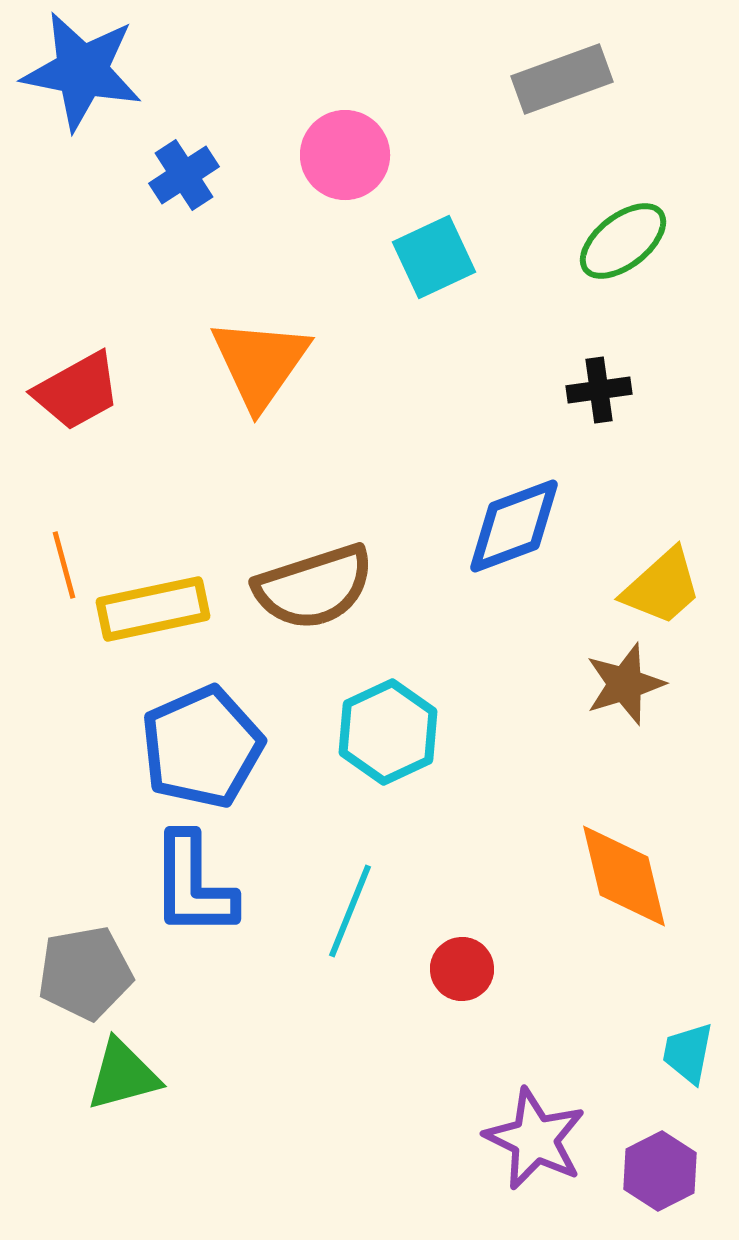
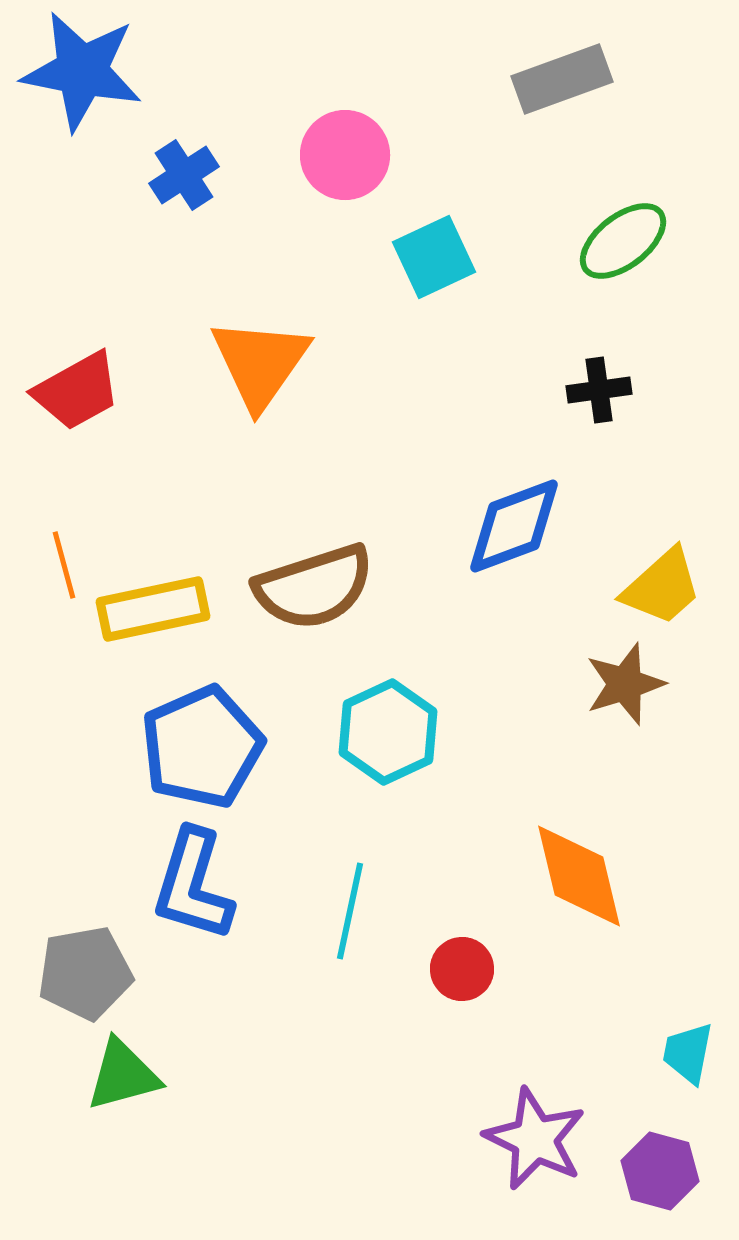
orange diamond: moved 45 px left
blue L-shape: rotated 17 degrees clockwise
cyan line: rotated 10 degrees counterclockwise
purple hexagon: rotated 18 degrees counterclockwise
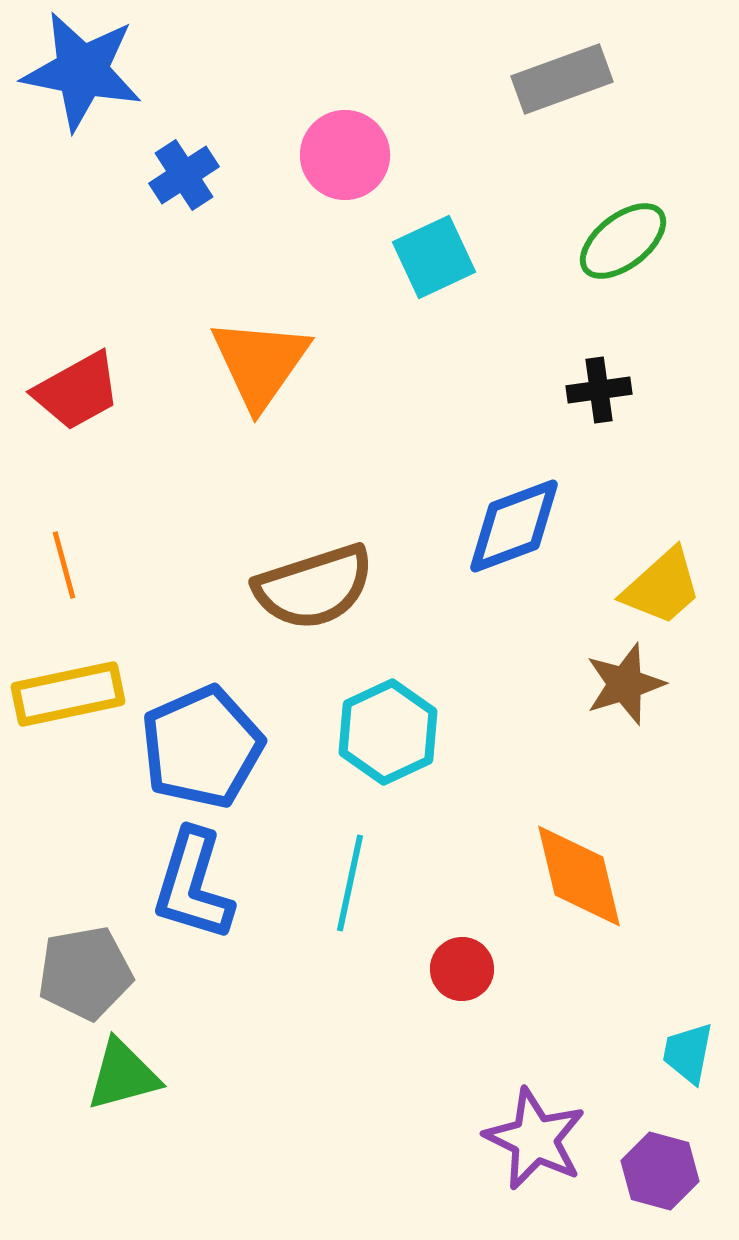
yellow rectangle: moved 85 px left, 85 px down
cyan line: moved 28 px up
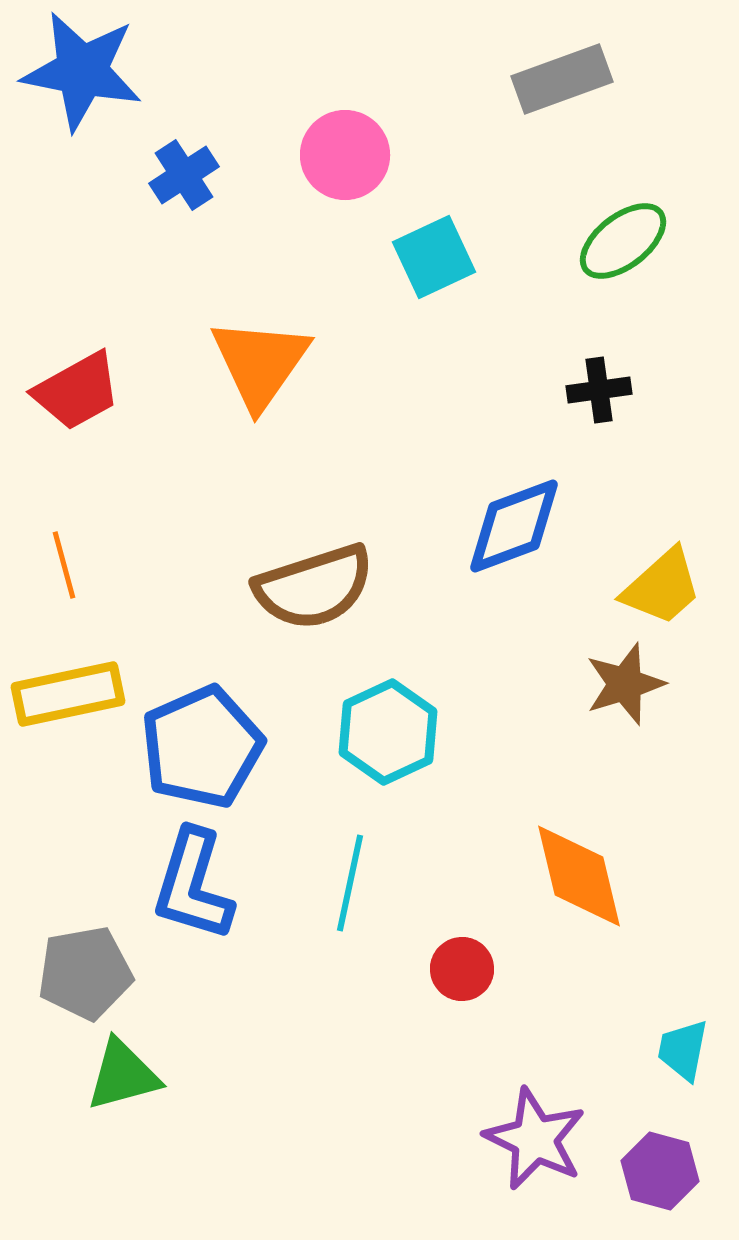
cyan trapezoid: moved 5 px left, 3 px up
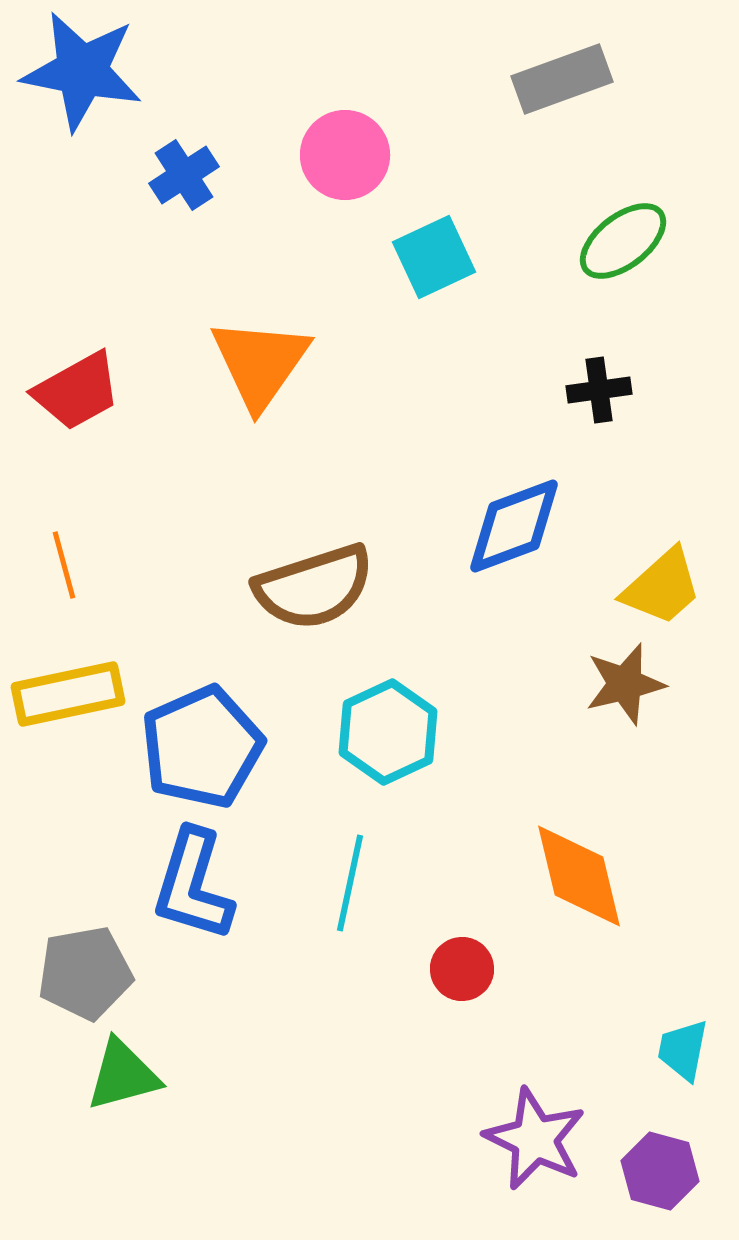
brown star: rotated 4 degrees clockwise
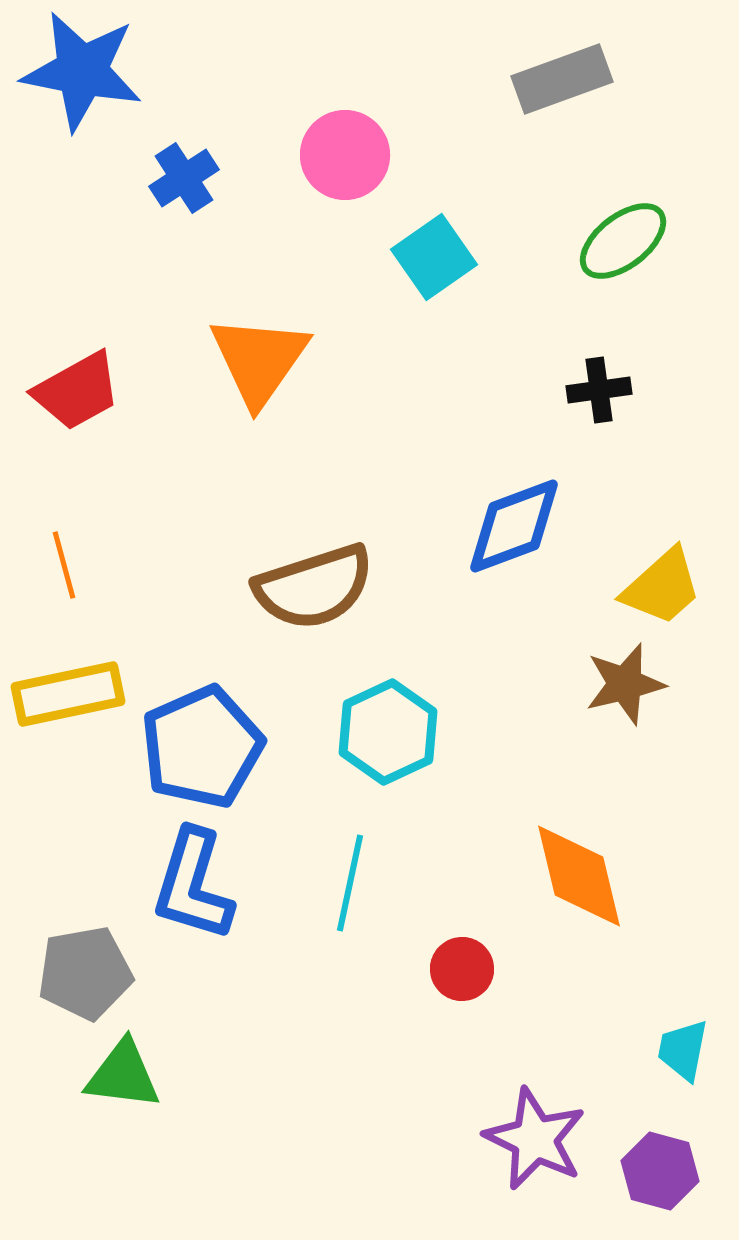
blue cross: moved 3 px down
cyan square: rotated 10 degrees counterclockwise
orange triangle: moved 1 px left, 3 px up
green triangle: rotated 22 degrees clockwise
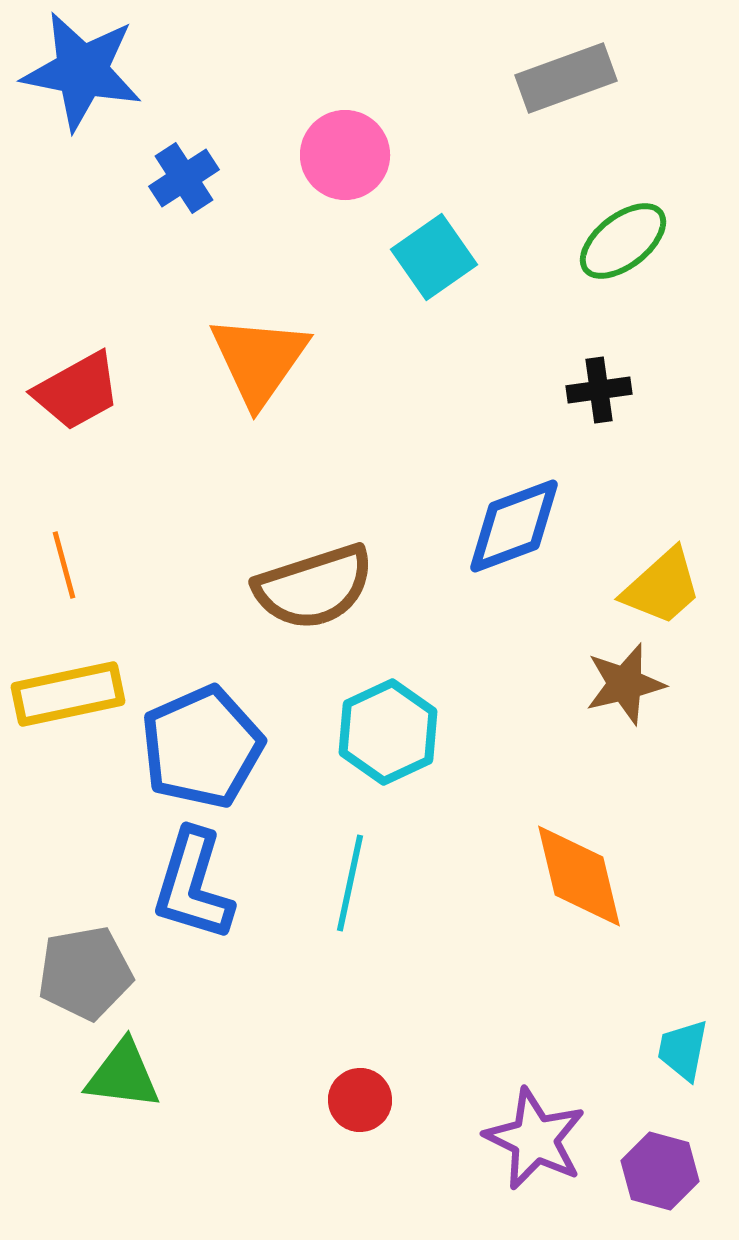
gray rectangle: moved 4 px right, 1 px up
red circle: moved 102 px left, 131 px down
